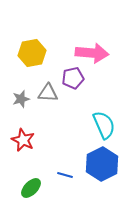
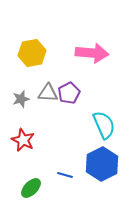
purple pentagon: moved 4 px left, 15 px down; rotated 15 degrees counterclockwise
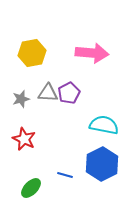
cyan semicircle: rotated 56 degrees counterclockwise
red star: moved 1 px right, 1 px up
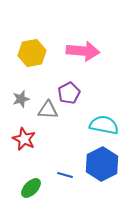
pink arrow: moved 9 px left, 2 px up
gray triangle: moved 17 px down
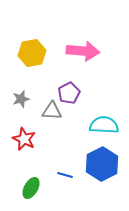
gray triangle: moved 4 px right, 1 px down
cyan semicircle: rotated 8 degrees counterclockwise
green ellipse: rotated 15 degrees counterclockwise
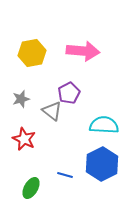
gray triangle: rotated 35 degrees clockwise
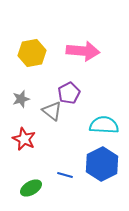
green ellipse: rotated 30 degrees clockwise
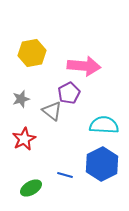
pink arrow: moved 1 px right, 15 px down
red star: rotated 20 degrees clockwise
